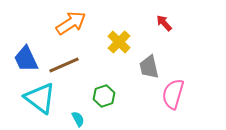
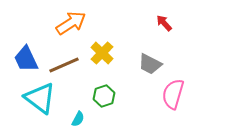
yellow cross: moved 17 px left, 11 px down
gray trapezoid: moved 1 px right, 3 px up; rotated 50 degrees counterclockwise
cyan semicircle: rotated 56 degrees clockwise
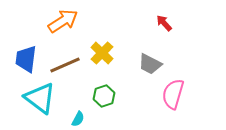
orange arrow: moved 8 px left, 2 px up
blue trapezoid: rotated 32 degrees clockwise
brown line: moved 1 px right
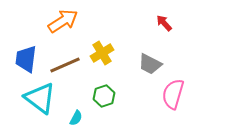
yellow cross: rotated 15 degrees clockwise
cyan semicircle: moved 2 px left, 1 px up
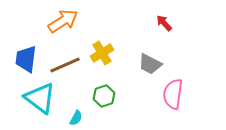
pink semicircle: rotated 8 degrees counterclockwise
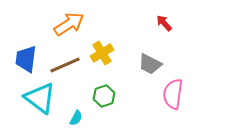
orange arrow: moved 6 px right, 3 px down
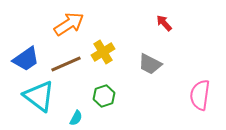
yellow cross: moved 1 px right, 1 px up
blue trapezoid: rotated 132 degrees counterclockwise
brown line: moved 1 px right, 1 px up
pink semicircle: moved 27 px right, 1 px down
cyan triangle: moved 1 px left, 2 px up
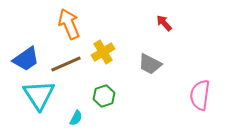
orange arrow: rotated 80 degrees counterclockwise
cyan triangle: moved 1 px up; rotated 20 degrees clockwise
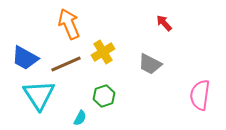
blue trapezoid: moved 1 px left, 1 px up; rotated 64 degrees clockwise
cyan semicircle: moved 4 px right
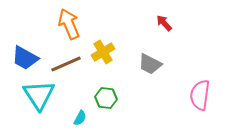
green hexagon: moved 2 px right, 2 px down; rotated 25 degrees clockwise
